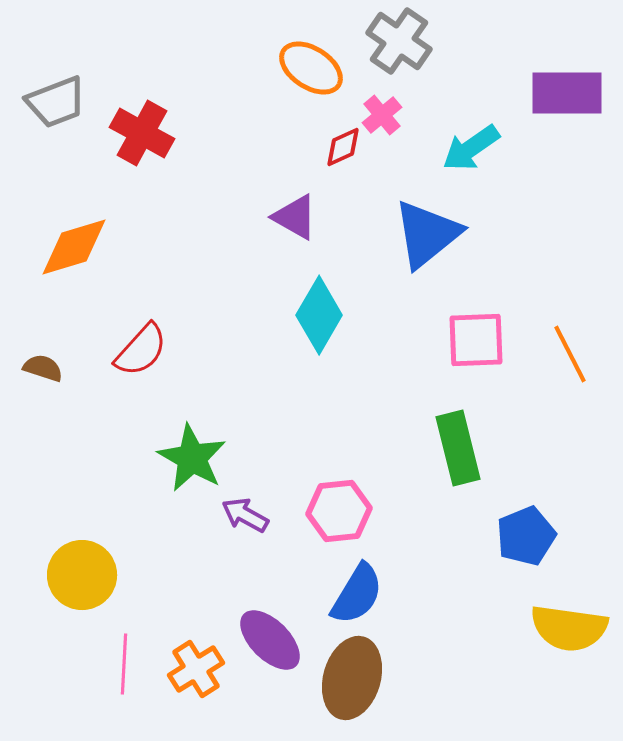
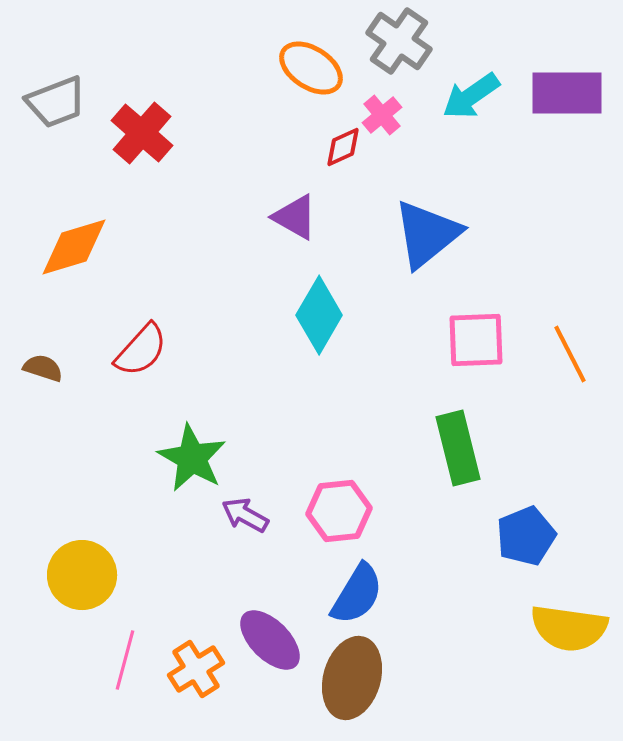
red cross: rotated 12 degrees clockwise
cyan arrow: moved 52 px up
pink line: moved 1 px right, 4 px up; rotated 12 degrees clockwise
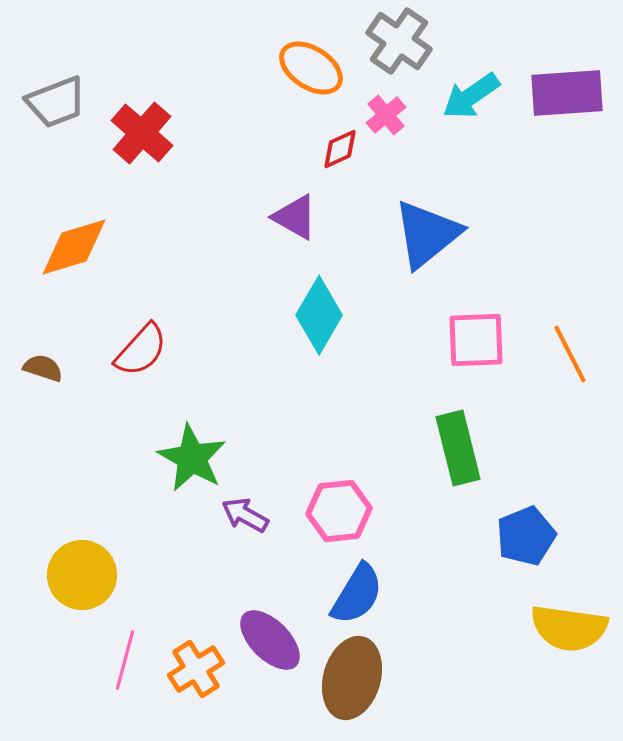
purple rectangle: rotated 4 degrees counterclockwise
pink cross: moved 4 px right
red diamond: moved 3 px left, 2 px down
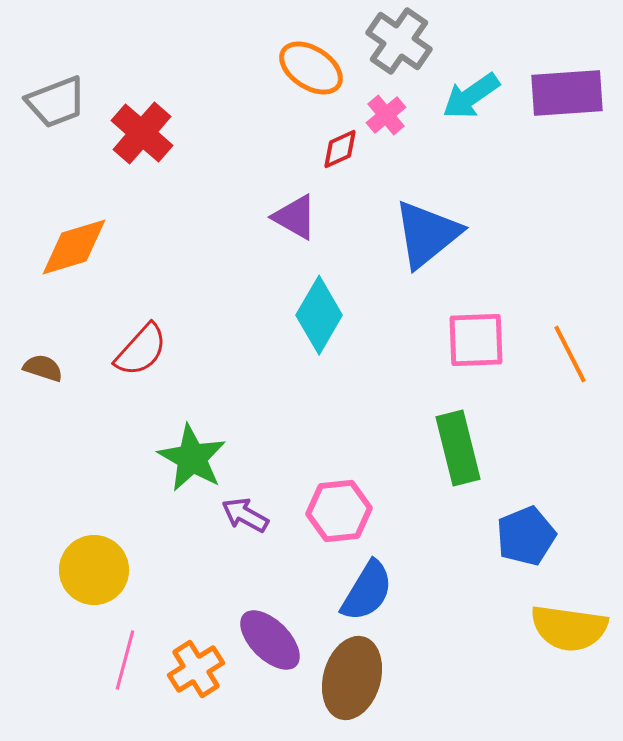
yellow circle: moved 12 px right, 5 px up
blue semicircle: moved 10 px right, 3 px up
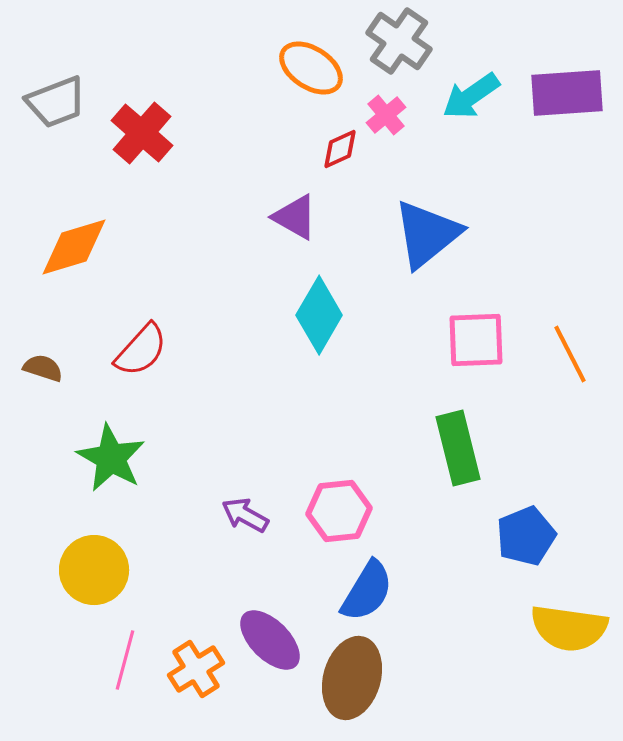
green star: moved 81 px left
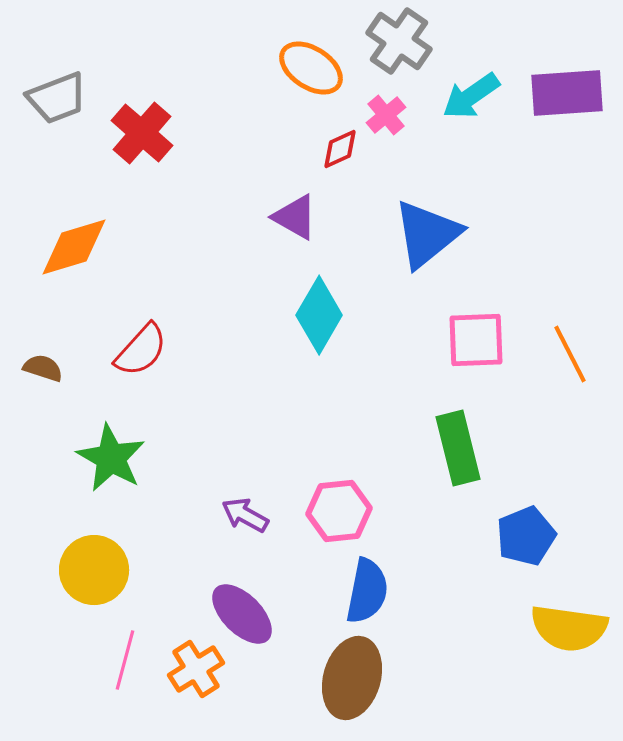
gray trapezoid: moved 1 px right, 4 px up
blue semicircle: rotated 20 degrees counterclockwise
purple ellipse: moved 28 px left, 26 px up
